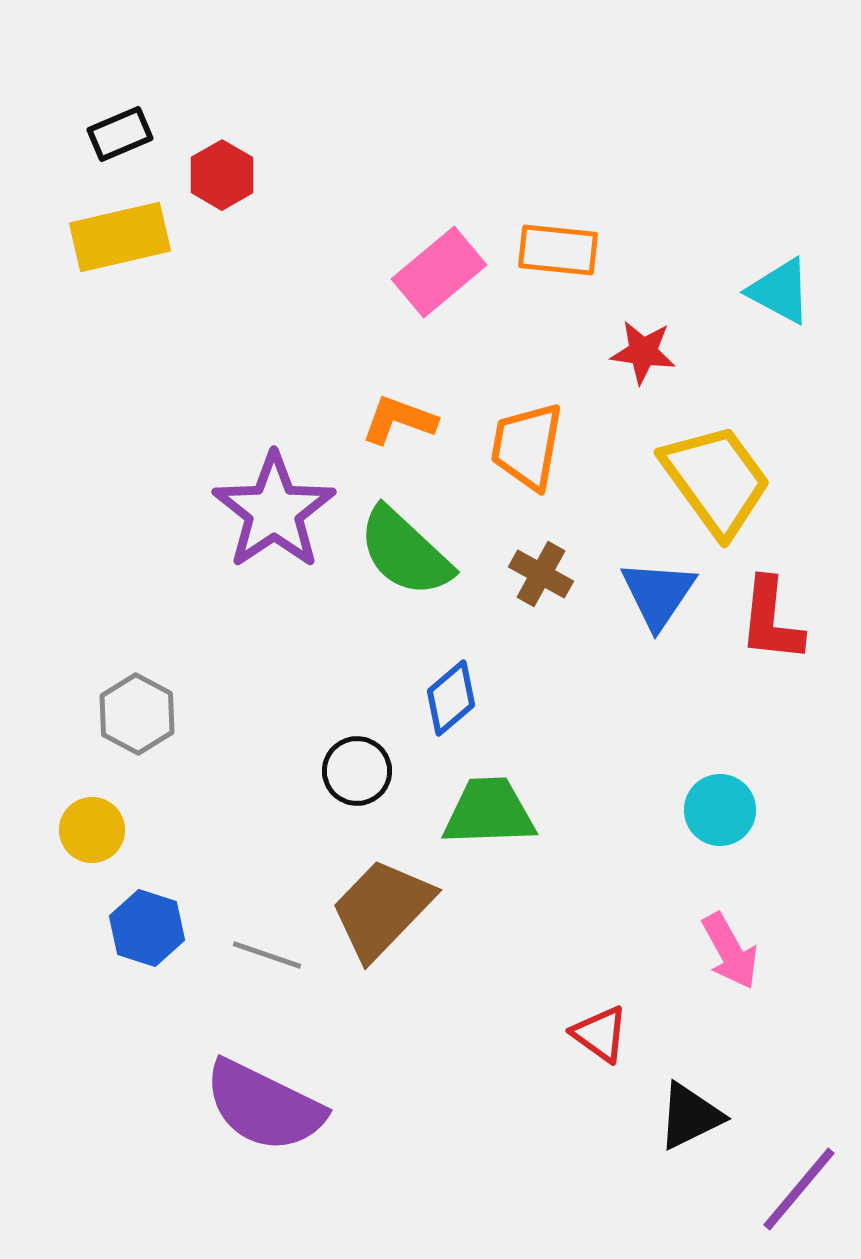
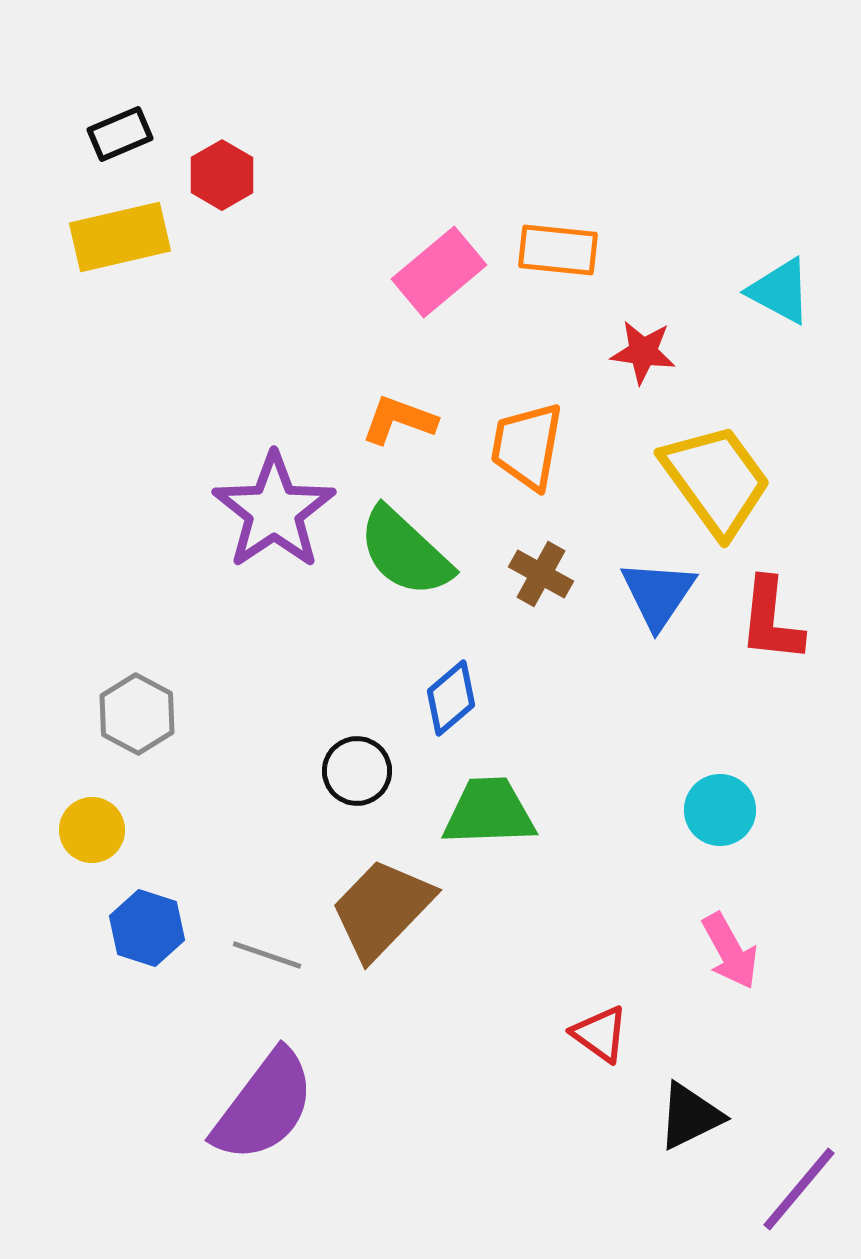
purple semicircle: rotated 79 degrees counterclockwise
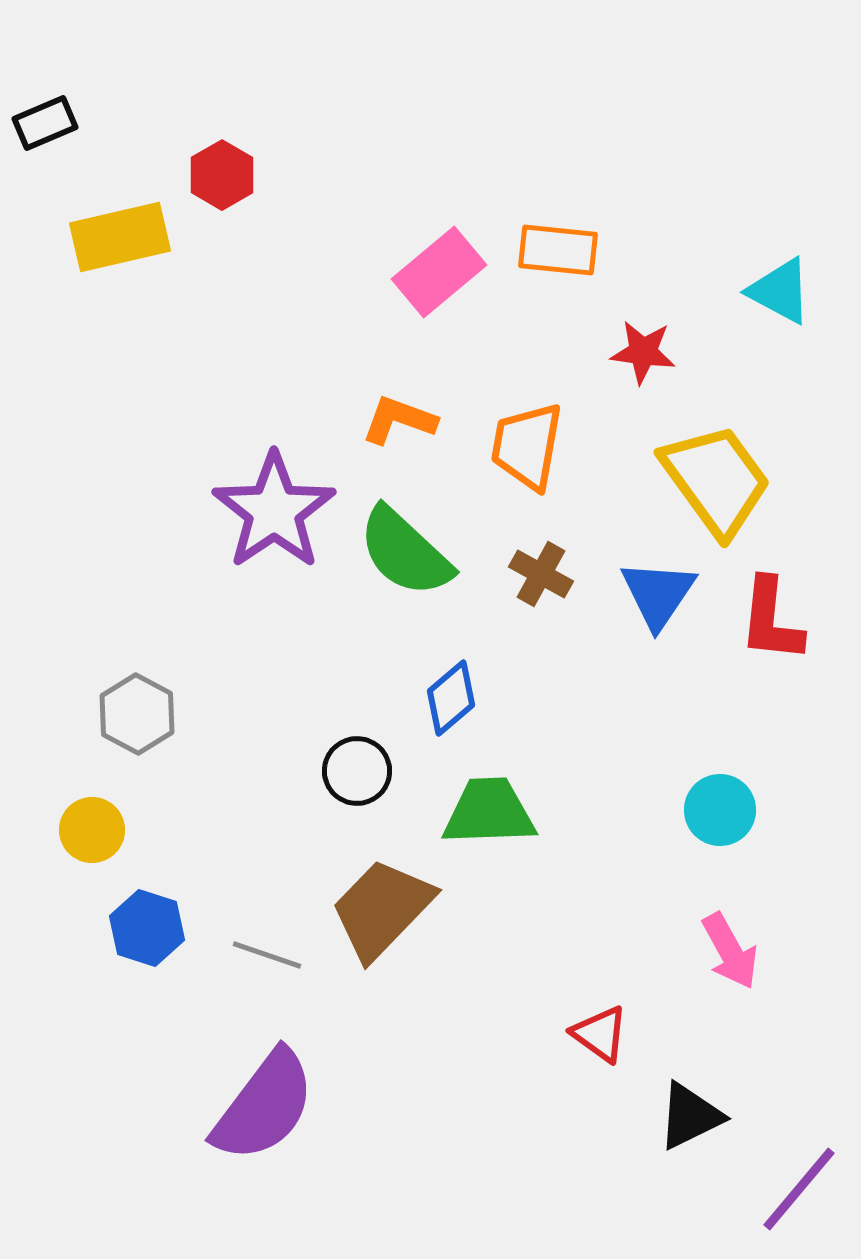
black rectangle: moved 75 px left, 11 px up
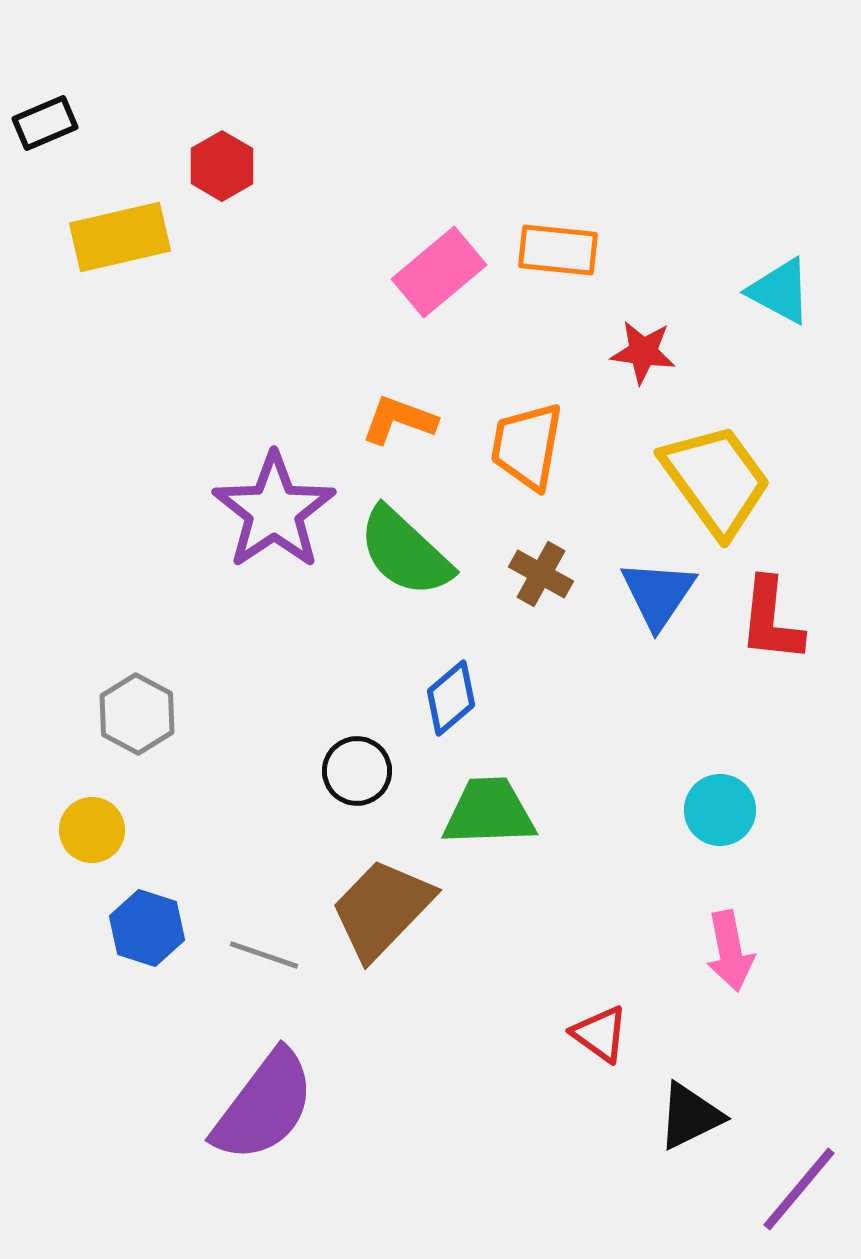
red hexagon: moved 9 px up
pink arrow: rotated 18 degrees clockwise
gray line: moved 3 px left
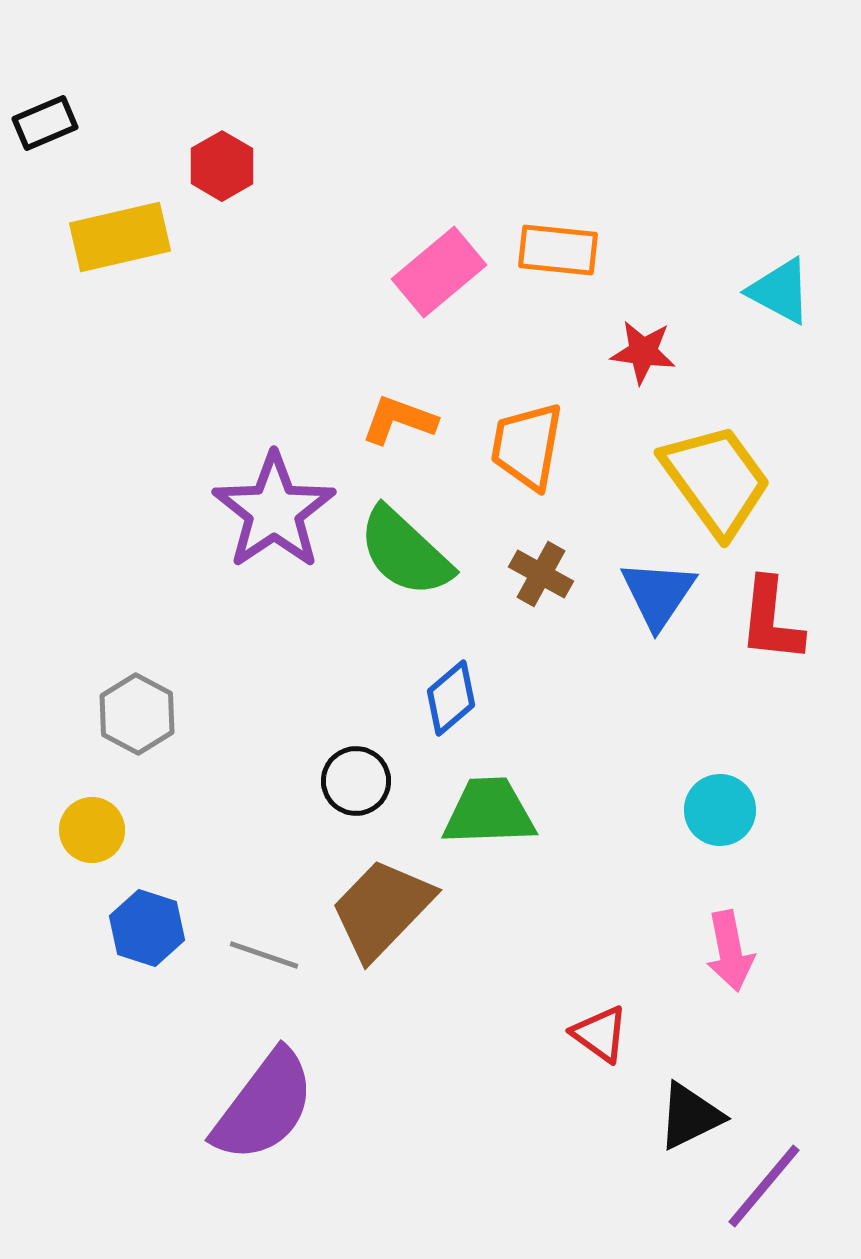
black circle: moved 1 px left, 10 px down
purple line: moved 35 px left, 3 px up
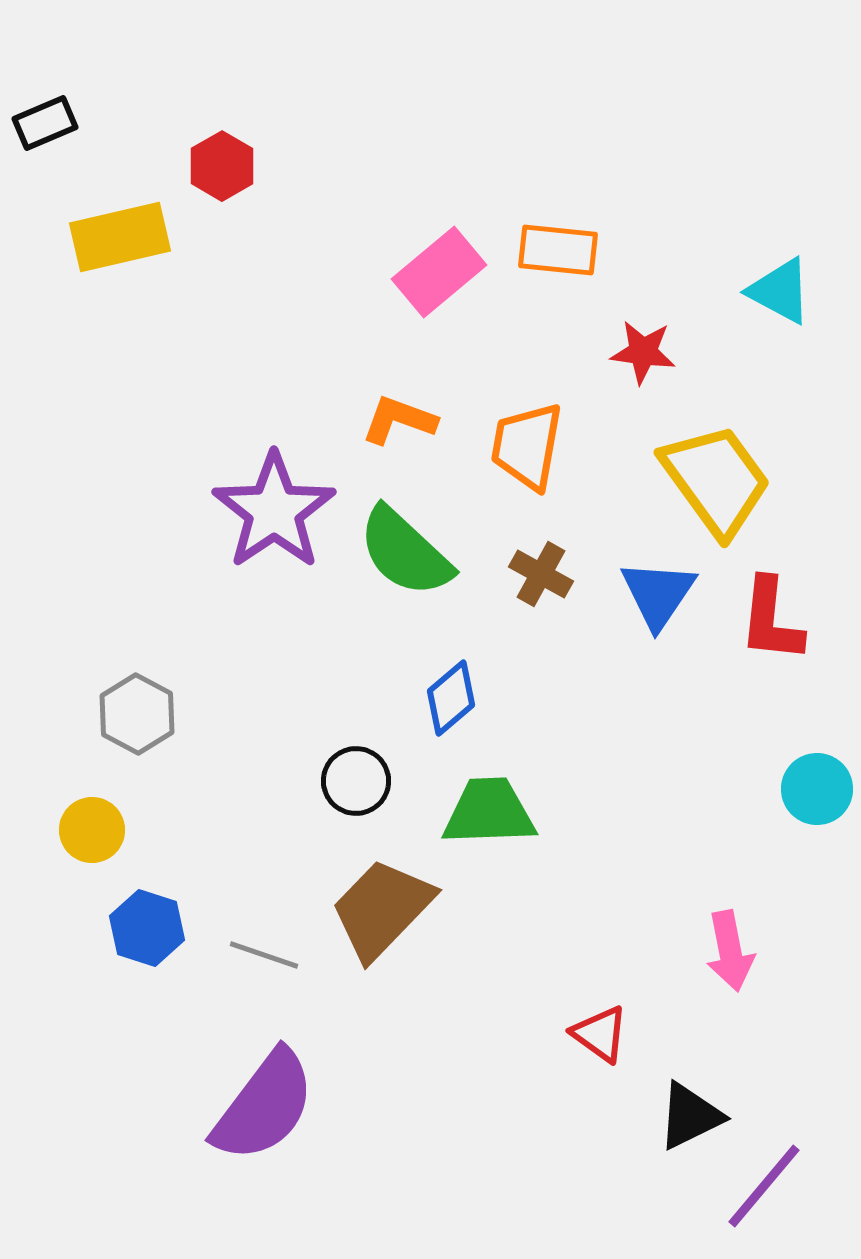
cyan circle: moved 97 px right, 21 px up
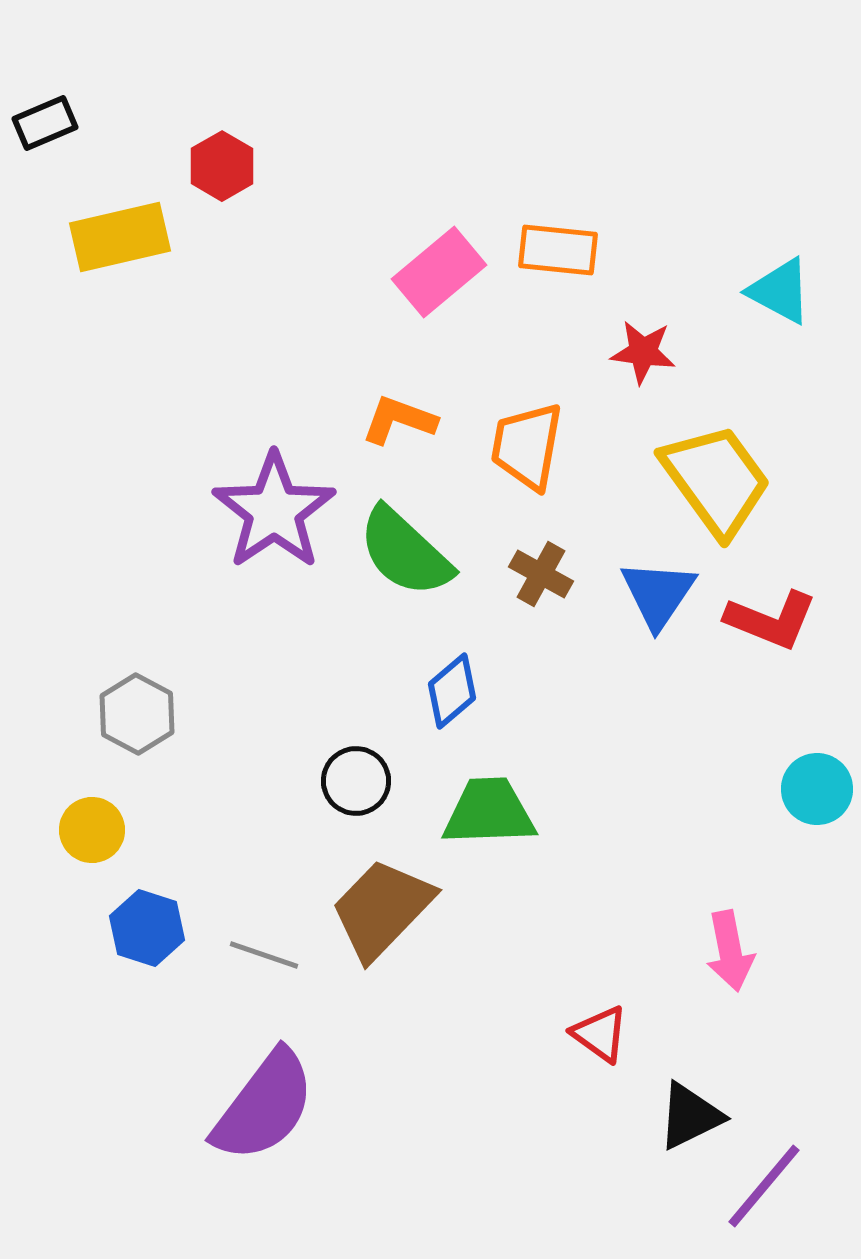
red L-shape: rotated 74 degrees counterclockwise
blue diamond: moved 1 px right, 7 px up
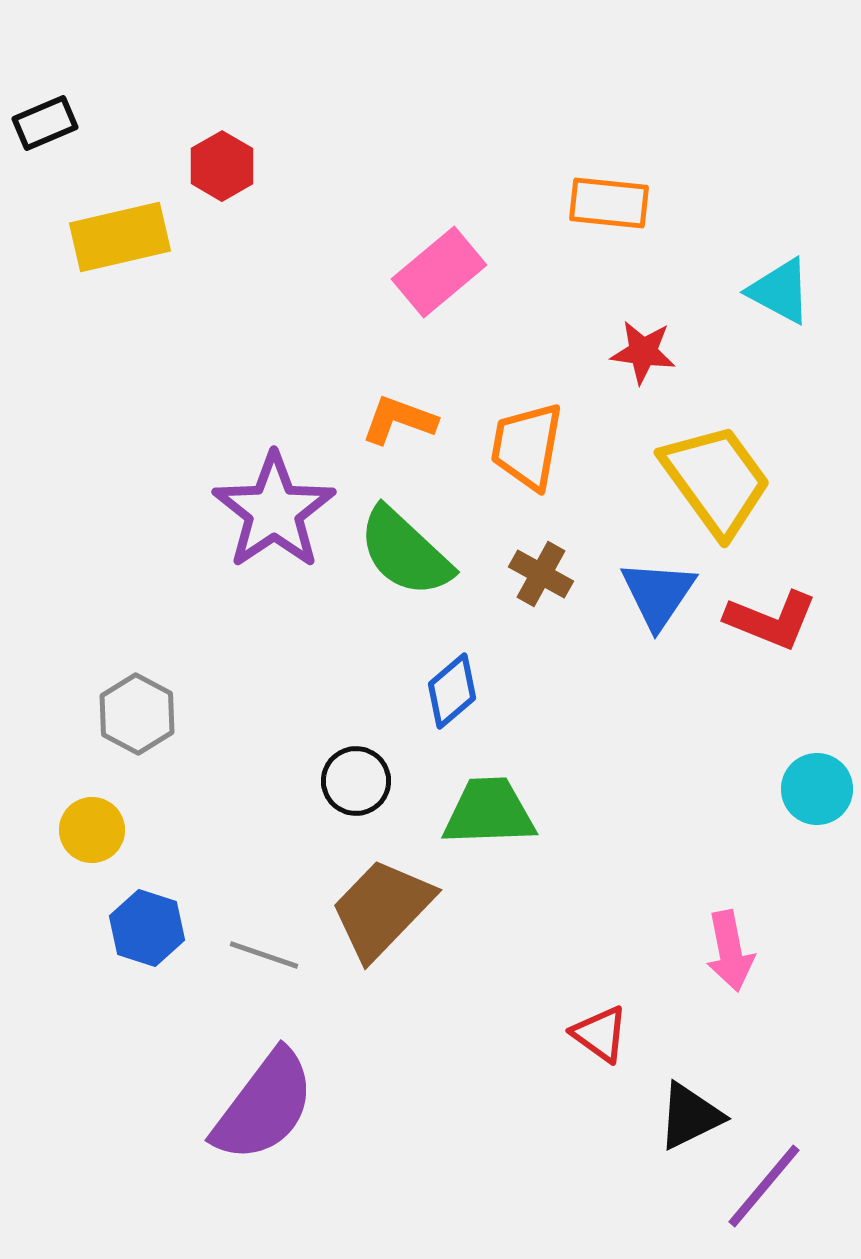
orange rectangle: moved 51 px right, 47 px up
